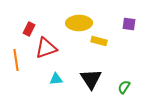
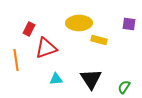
yellow rectangle: moved 1 px up
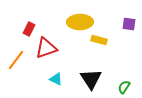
yellow ellipse: moved 1 px right, 1 px up
orange line: rotated 45 degrees clockwise
cyan triangle: rotated 32 degrees clockwise
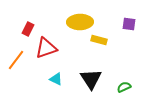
red rectangle: moved 1 px left
green semicircle: rotated 32 degrees clockwise
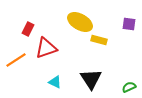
yellow ellipse: rotated 30 degrees clockwise
orange line: rotated 20 degrees clockwise
cyan triangle: moved 1 px left, 3 px down
green semicircle: moved 5 px right
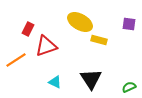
red triangle: moved 2 px up
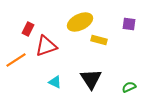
yellow ellipse: rotated 55 degrees counterclockwise
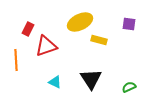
orange line: rotated 60 degrees counterclockwise
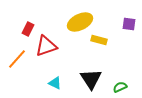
orange line: moved 1 px right, 1 px up; rotated 45 degrees clockwise
cyan triangle: moved 1 px down
green semicircle: moved 9 px left
